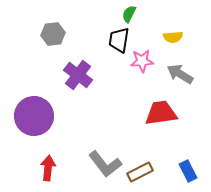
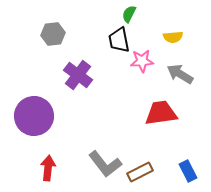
black trapezoid: rotated 20 degrees counterclockwise
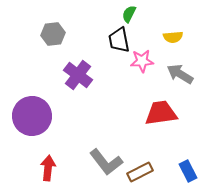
purple circle: moved 2 px left
gray L-shape: moved 1 px right, 2 px up
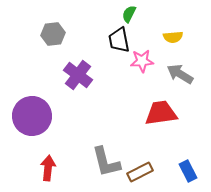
gray L-shape: rotated 24 degrees clockwise
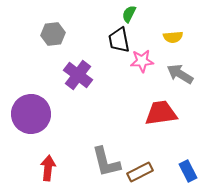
purple circle: moved 1 px left, 2 px up
